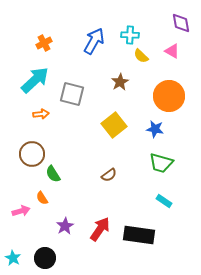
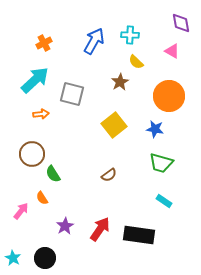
yellow semicircle: moved 5 px left, 6 px down
pink arrow: rotated 36 degrees counterclockwise
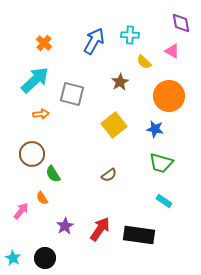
orange cross: rotated 21 degrees counterclockwise
yellow semicircle: moved 8 px right
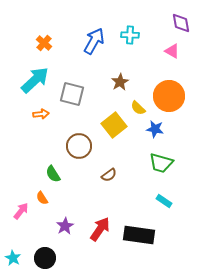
yellow semicircle: moved 6 px left, 46 px down
brown circle: moved 47 px right, 8 px up
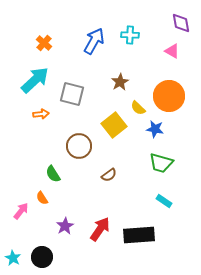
black rectangle: rotated 12 degrees counterclockwise
black circle: moved 3 px left, 1 px up
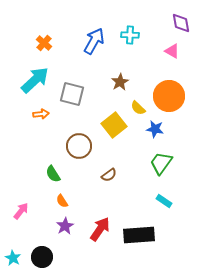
green trapezoid: rotated 110 degrees clockwise
orange semicircle: moved 20 px right, 3 px down
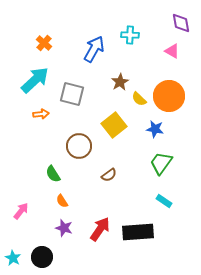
blue arrow: moved 8 px down
yellow semicircle: moved 1 px right, 9 px up
purple star: moved 1 px left, 2 px down; rotated 24 degrees counterclockwise
black rectangle: moved 1 px left, 3 px up
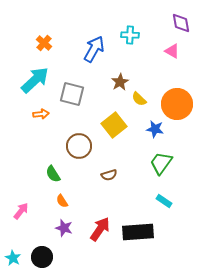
orange circle: moved 8 px right, 8 px down
brown semicircle: rotated 21 degrees clockwise
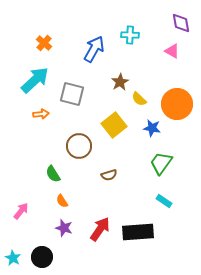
blue star: moved 3 px left, 1 px up
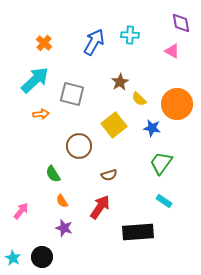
blue arrow: moved 7 px up
red arrow: moved 22 px up
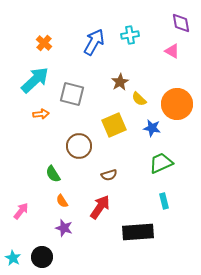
cyan cross: rotated 12 degrees counterclockwise
yellow square: rotated 15 degrees clockwise
green trapezoid: rotated 30 degrees clockwise
cyan rectangle: rotated 42 degrees clockwise
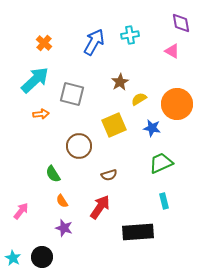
yellow semicircle: rotated 105 degrees clockwise
